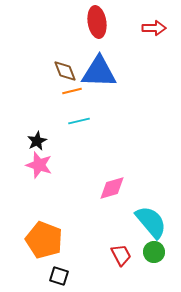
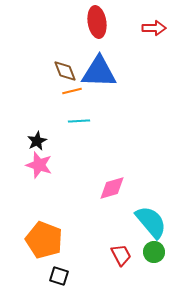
cyan line: rotated 10 degrees clockwise
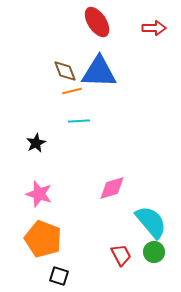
red ellipse: rotated 24 degrees counterclockwise
black star: moved 1 px left, 2 px down
pink star: moved 29 px down
orange pentagon: moved 1 px left, 1 px up
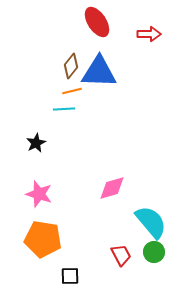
red arrow: moved 5 px left, 6 px down
brown diamond: moved 6 px right, 5 px up; rotated 60 degrees clockwise
cyan line: moved 15 px left, 12 px up
orange pentagon: rotated 12 degrees counterclockwise
black square: moved 11 px right; rotated 18 degrees counterclockwise
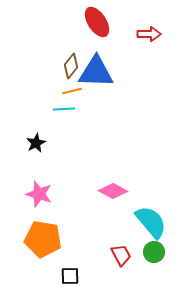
blue triangle: moved 3 px left
pink diamond: moved 1 px right, 3 px down; rotated 44 degrees clockwise
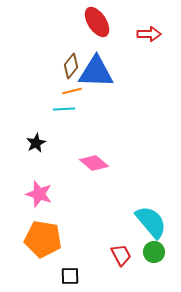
pink diamond: moved 19 px left, 28 px up; rotated 12 degrees clockwise
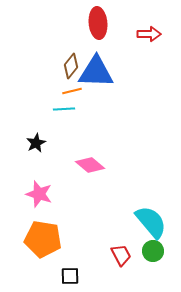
red ellipse: moved 1 px right, 1 px down; rotated 28 degrees clockwise
pink diamond: moved 4 px left, 2 px down
green circle: moved 1 px left, 1 px up
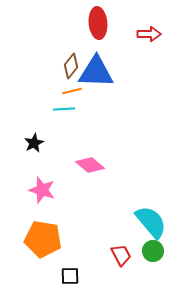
black star: moved 2 px left
pink star: moved 3 px right, 4 px up
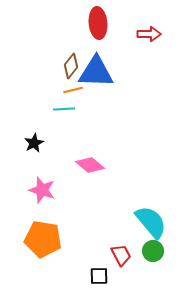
orange line: moved 1 px right, 1 px up
black square: moved 29 px right
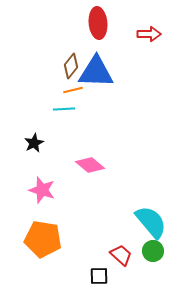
red trapezoid: rotated 20 degrees counterclockwise
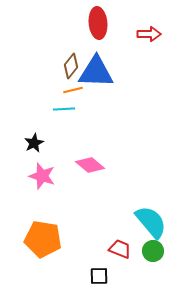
pink star: moved 14 px up
red trapezoid: moved 1 px left, 6 px up; rotated 20 degrees counterclockwise
